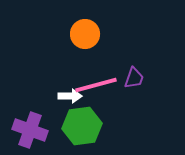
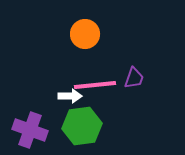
pink line: moved 1 px left; rotated 9 degrees clockwise
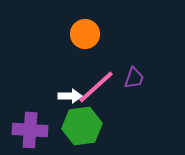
pink line: moved 1 px right, 2 px down; rotated 36 degrees counterclockwise
purple cross: rotated 16 degrees counterclockwise
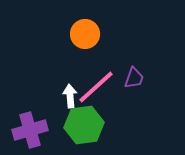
white arrow: rotated 95 degrees counterclockwise
green hexagon: moved 2 px right, 1 px up
purple cross: rotated 20 degrees counterclockwise
